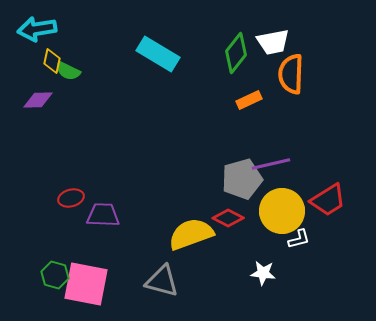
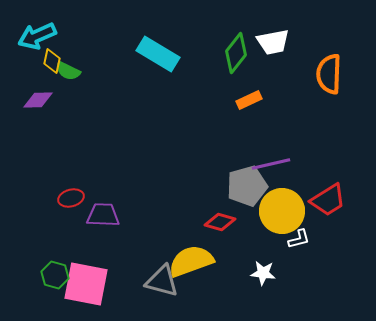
cyan arrow: moved 7 px down; rotated 15 degrees counterclockwise
orange semicircle: moved 38 px right
gray pentagon: moved 5 px right, 7 px down
red diamond: moved 8 px left, 4 px down; rotated 12 degrees counterclockwise
yellow semicircle: moved 27 px down
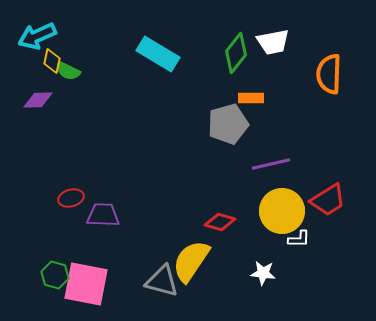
orange rectangle: moved 2 px right, 2 px up; rotated 25 degrees clockwise
gray pentagon: moved 19 px left, 62 px up
white L-shape: rotated 15 degrees clockwise
yellow semicircle: rotated 36 degrees counterclockwise
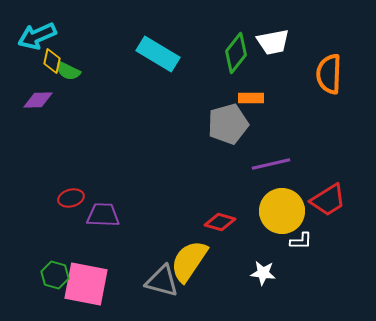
white L-shape: moved 2 px right, 2 px down
yellow semicircle: moved 2 px left
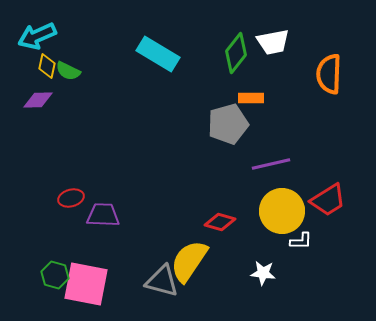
yellow diamond: moved 5 px left, 5 px down
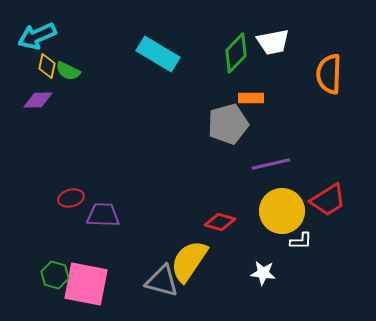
green diamond: rotated 6 degrees clockwise
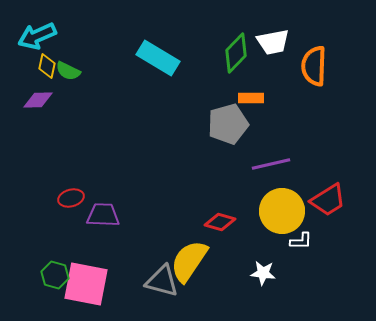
cyan rectangle: moved 4 px down
orange semicircle: moved 15 px left, 8 px up
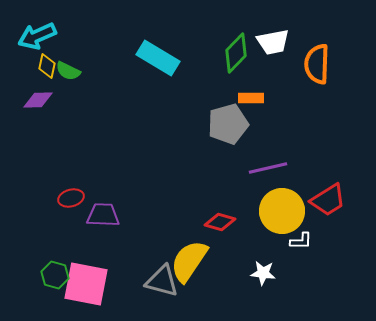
orange semicircle: moved 3 px right, 2 px up
purple line: moved 3 px left, 4 px down
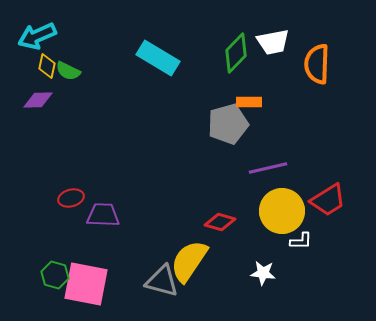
orange rectangle: moved 2 px left, 4 px down
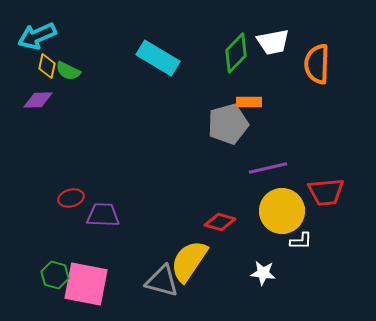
red trapezoid: moved 2 px left, 8 px up; rotated 27 degrees clockwise
